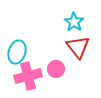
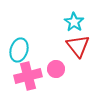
red triangle: moved 1 px up
cyan ellipse: moved 2 px right, 2 px up
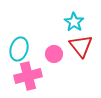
red triangle: moved 3 px right
cyan ellipse: moved 1 px up
pink circle: moved 2 px left, 15 px up
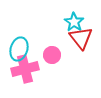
red triangle: moved 8 px up
pink circle: moved 2 px left, 1 px down
pink cross: moved 3 px left, 7 px up
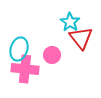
cyan star: moved 4 px left
pink cross: rotated 20 degrees clockwise
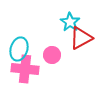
red triangle: rotated 40 degrees clockwise
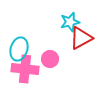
cyan star: rotated 24 degrees clockwise
pink circle: moved 2 px left, 4 px down
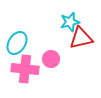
red triangle: rotated 15 degrees clockwise
cyan ellipse: moved 2 px left, 6 px up; rotated 15 degrees clockwise
pink circle: moved 1 px right
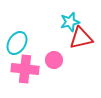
pink circle: moved 3 px right, 1 px down
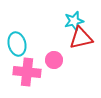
cyan star: moved 4 px right, 1 px up
cyan ellipse: moved 1 px down; rotated 45 degrees counterclockwise
pink cross: moved 2 px right, 3 px down
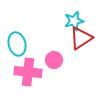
red triangle: rotated 20 degrees counterclockwise
pink cross: moved 1 px right
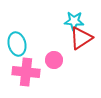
cyan star: rotated 18 degrees clockwise
pink cross: moved 2 px left
